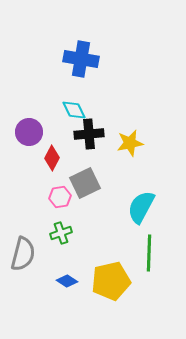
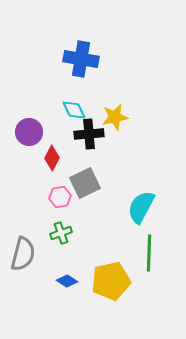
yellow star: moved 15 px left, 26 px up
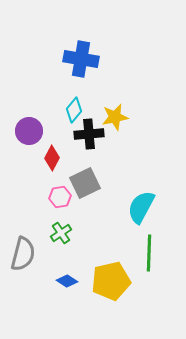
cyan diamond: rotated 65 degrees clockwise
purple circle: moved 1 px up
green cross: rotated 15 degrees counterclockwise
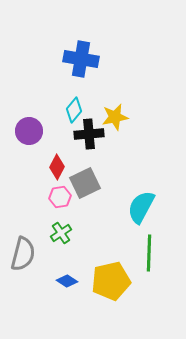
red diamond: moved 5 px right, 9 px down
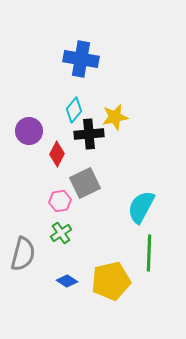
red diamond: moved 13 px up
pink hexagon: moved 4 px down
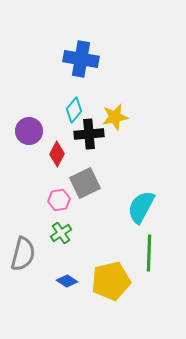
pink hexagon: moved 1 px left, 1 px up
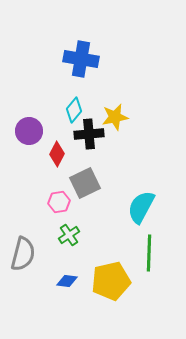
pink hexagon: moved 2 px down
green cross: moved 8 px right, 2 px down
blue diamond: rotated 25 degrees counterclockwise
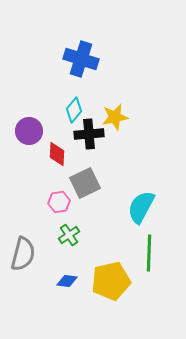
blue cross: rotated 8 degrees clockwise
red diamond: rotated 25 degrees counterclockwise
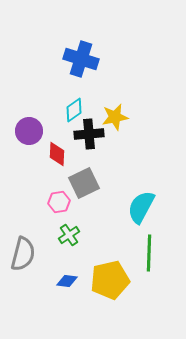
cyan diamond: rotated 15 degrees clockwise
gray square: moved 1 px left
yellow pentagon: moved 1 px left, 1 px up
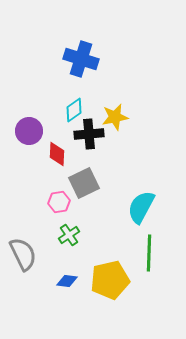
gray semicircle: rotated 40 degrees counterclockwise
